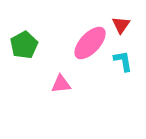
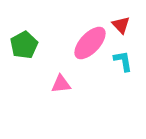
red triangle: rotated 18 degrees counterclockwise
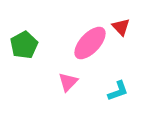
red triangle: moved 2 px down
cyan L-shape: moved 5 px left, 30 px down; rotated 80 degrees clockwise
pink triangle: moved 7 px right, 2 px up; rotated 40 degrees counterclockwise
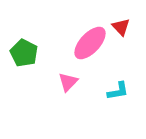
green pentagon: moved 8 px down; rotated 16 degrees counterclockwise
cyan L-shape: rotated 10 degrees clockwise
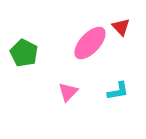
pink triangle: moved 10 px down
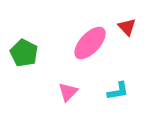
red triangle: moved 6 px right
